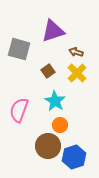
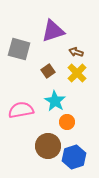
pink semicircle: moved 2 px right; rotated 60 degrees clockwise
orange circle: moved 7 px right, 3 px up
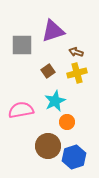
gray square: moved 3 px right, 4 px up; rotated 15 degrees counterclockwise
yellow cross: rotated 30 degrees clockwise
cyan star: rotated 15 degrees clockwise
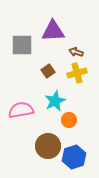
purple triangle: rotated 15 degrees clockwise
orange circle: moved 2 px right, 2 px up
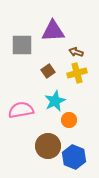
blue hexagon: rotated 20 degrees counterclockwise
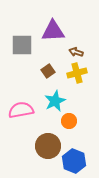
orange circle: moved 1 px down
blue hexagon: moved 4 px down
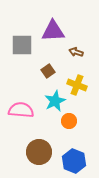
yellow cross: moved 12 px down; rotated 36 degrees clockwise
pink semicircle: rotated 15 degrees clockwise
brown circle: moved 9 px left, 6 px down
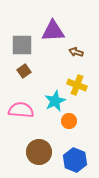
brown square: moved 24 px left
blue hexagon: moved 1 px right, 1 px up
